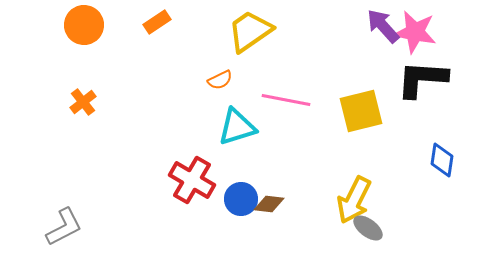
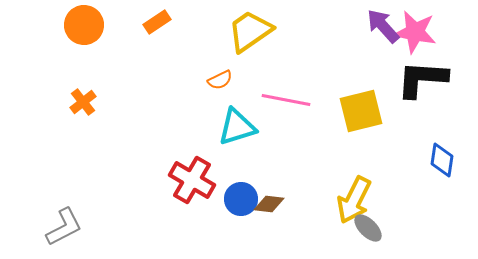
gray ellipse: rotated 8 degrees clockwise
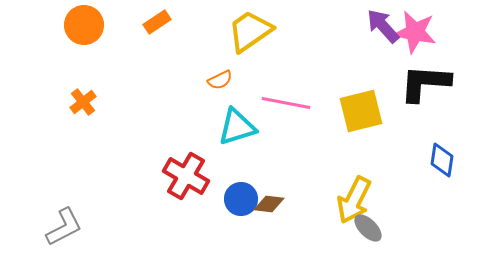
black L-shape: moved 3 px right, 4 px down
pink line: moved 3 px down
red cross: moved 6 px left, 4 px up
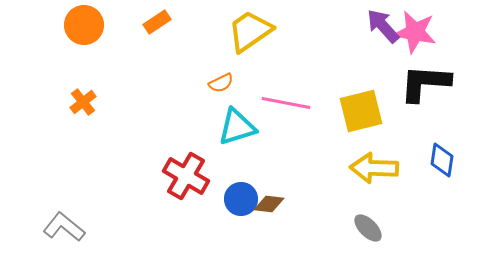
orange semicircle: moved 1 px right, 3 px down
yellow arrow: moved 20 px right, 32 px up; rotated 66 degrees clockwise
gray L-shape: rotated 114 degrees counterclockwise
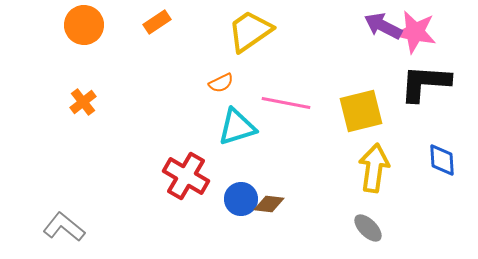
purple arrow: rotated 21 degrees counterclockwise
blue diamond: rotated 12 degrees counterclockwise
yellow arrow: rotated 96 degrees clockwise
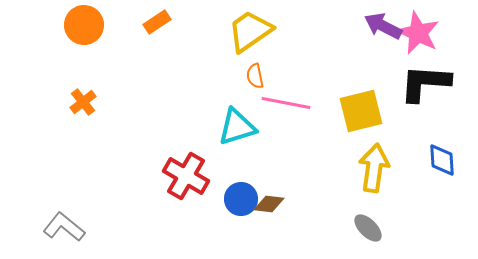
pink star: moved 3 px right, 1 px down; rotated 15 degrees clockwise
orange semicircle: moved 34 px right, 7 px up; rotated 105 degrees clockwise
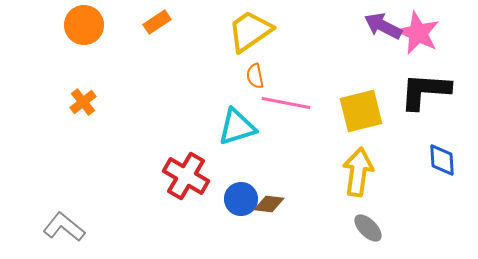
black L-shape: moved 8 px down
yellow arrow: moved 16 px left, 4 px down
